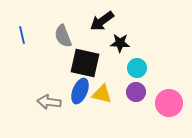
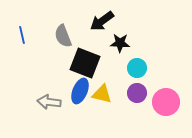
black square: rotated 8 degrees clockwise
purple circle: moved 1 px right, 1 px down
pink circle: moved 3 px left, 1 px up
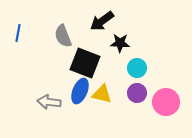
blue line: moved 4 px left, 2 px up; rotated 24 degrees clockwise
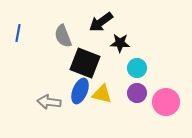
black arrow: moved 1 px left, 1 px down
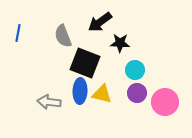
black arrow: moved 1 px left
cyan circle: moved 2 px left, 2 px down
blue ellipse: rotated 20 degrees counterclockwise
pink circle: moved 1 px left
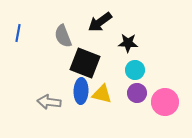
black star: moved 8 px right
blue ellipse: moved 1 px right
